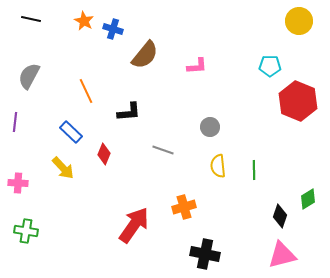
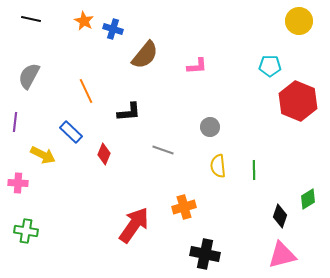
yellow arrow: moved 20 px left, 13 px up; rotated 20 degrees counterclockwise
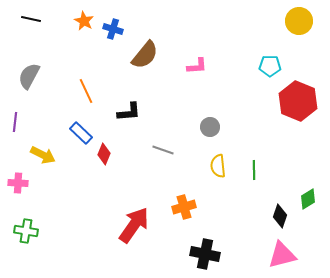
blue rectangle: moved 10 px right, 1 px down
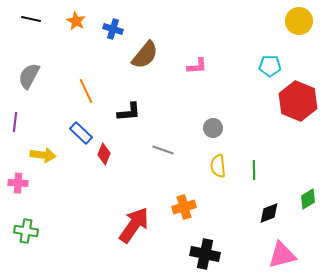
orange star: moved 8 px left
gray circle: moved 3 px right, 1 px down
yellow arrow: rotated 20 degrees counterclockwise
black diamond: moved 11 px left, 3 px up; rotated 50 degrees clockwise
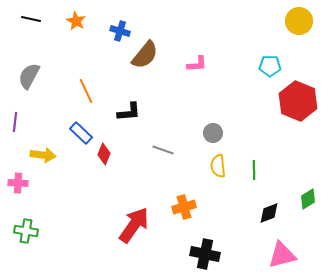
blue cross: moved 7 px right, 2 px down
pink L-shape: moved 2 px up
gray circle: moved 5 px down
